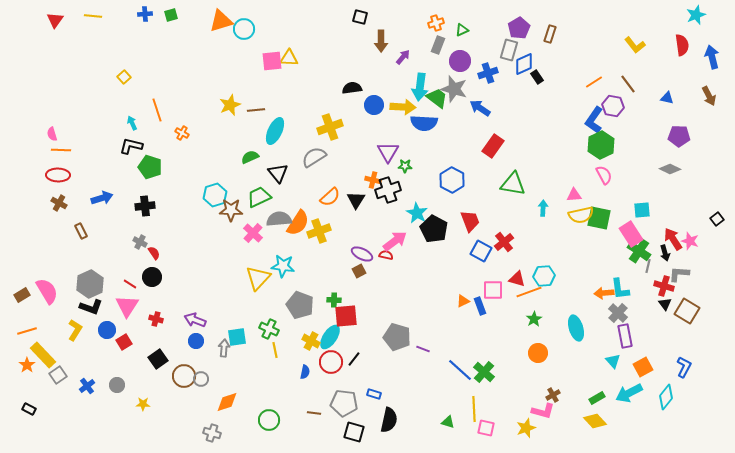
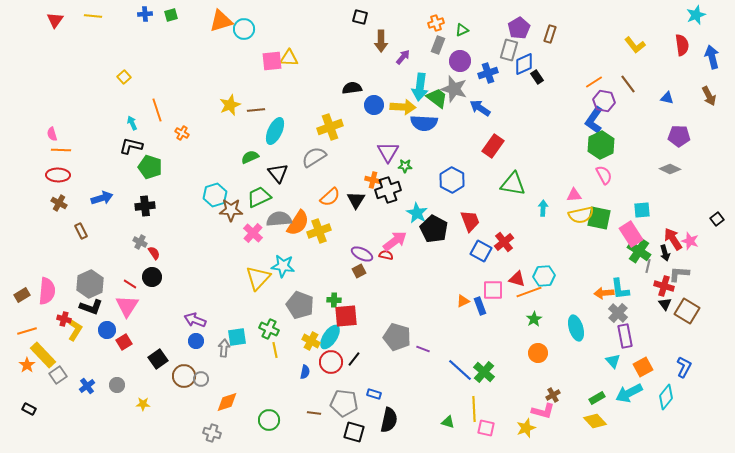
purple hexagon at (613, 106): moved 9 px left, 5 px up
pink semicircle at (47, 291): rotated 36 degrees clockwise
red cross at (156, 319): moved 92 px left
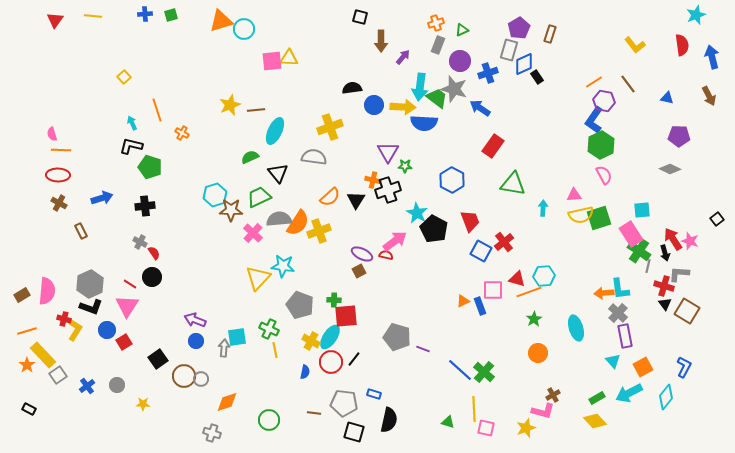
gray semicircle at (314, 157): rotated 40 degrees clockwise
green square at (599, 218): rotated 30 degrees counterclockwise
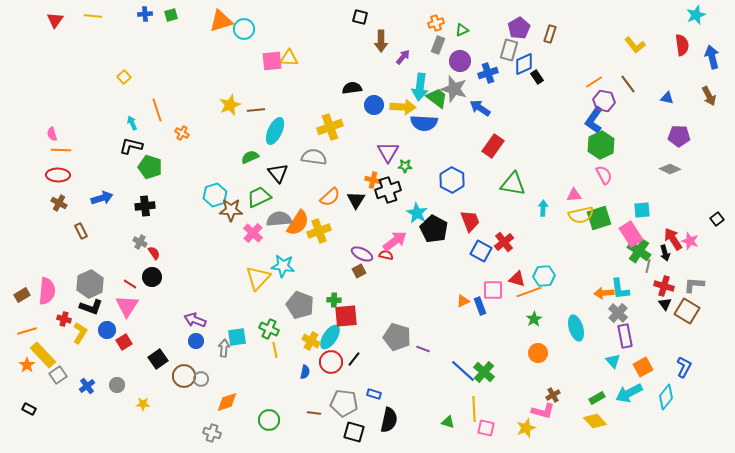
gray L-shape at (679, 274): moved 15 px right, 11 px down
yellow L-shape at (75, 330): moved 5 px right, 3 px down
blue line at (460, 370): moved 3 px right, 1 px down
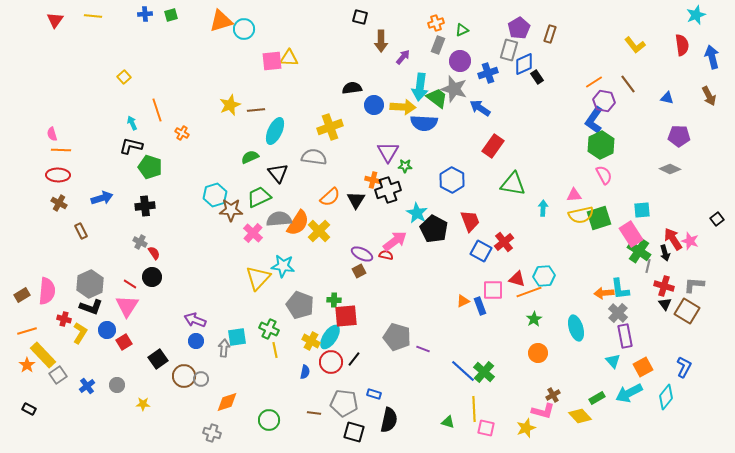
yellow cross at (319, 231): rotated 25 degrees counterclockwise
yellow diamond at (595, 421): moved 15 px left, 5 px up
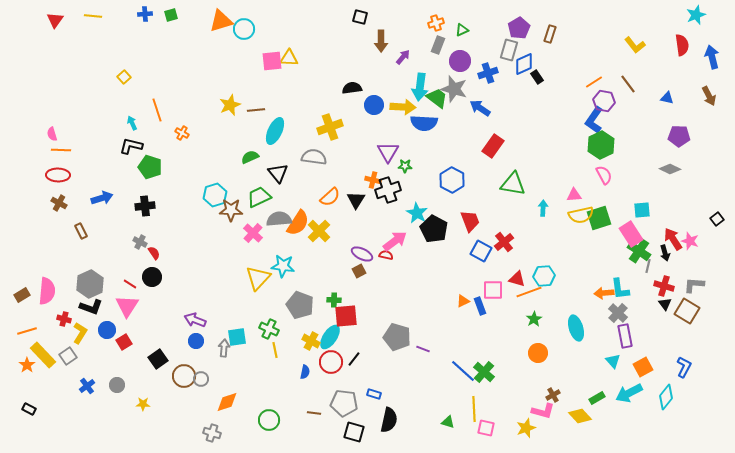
gray square at (58, 375): moved 10 px right, 19 px up
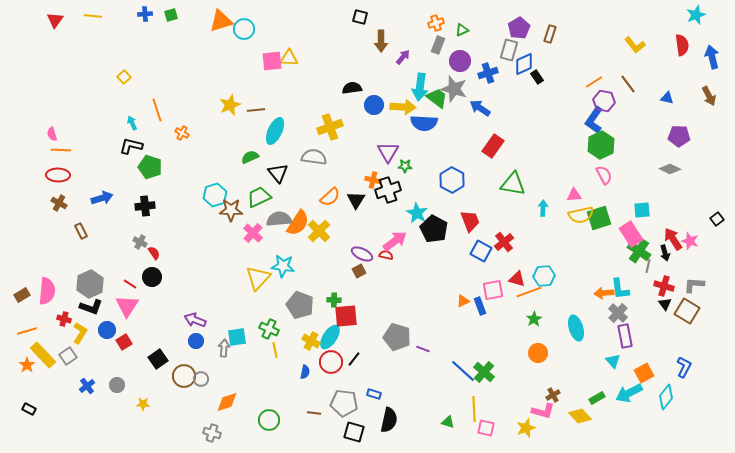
pink square at (493, 290): rotated 10 degrees counterclockwise
orange square at (643, 367): moved 1 px right, 6 px down
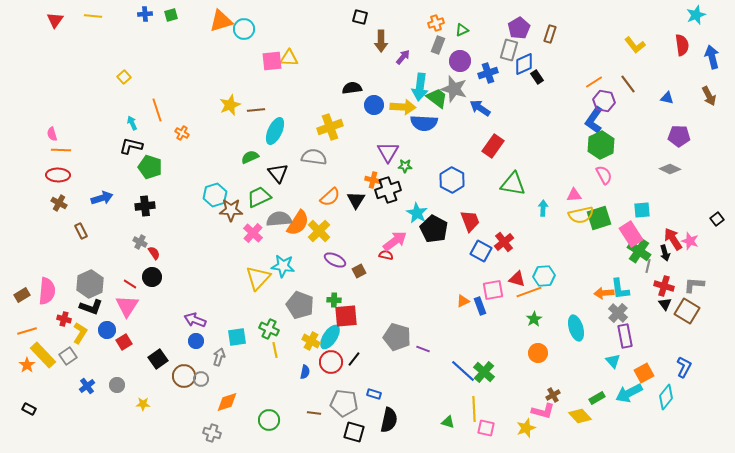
purple ellipse at (362, 254): moved 27 px left, 6 px down
gray arrow at (224, 348): moved 5 px left, 9 px down; rotated 12 degrees clockwise
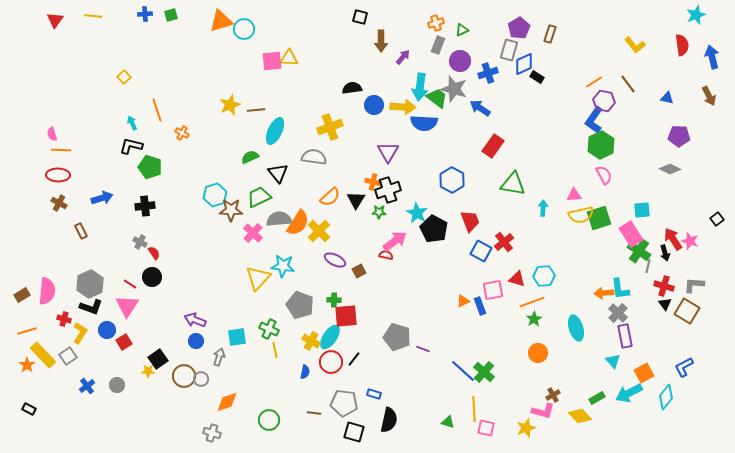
black rectangle at (537, 77): rotated 24 degrees counterclockwise
green star at (405, 166): moved 26 px left, 46 px down
orange cross at (373, 180): moved 2 px down
orange line at (529, 292): moved 3 px right, 10 px down
blue L-shape at (684, 367): rotated 145 degrees counterclockwise
yellow star at (143, 404): moved 5 px right, 33 px up
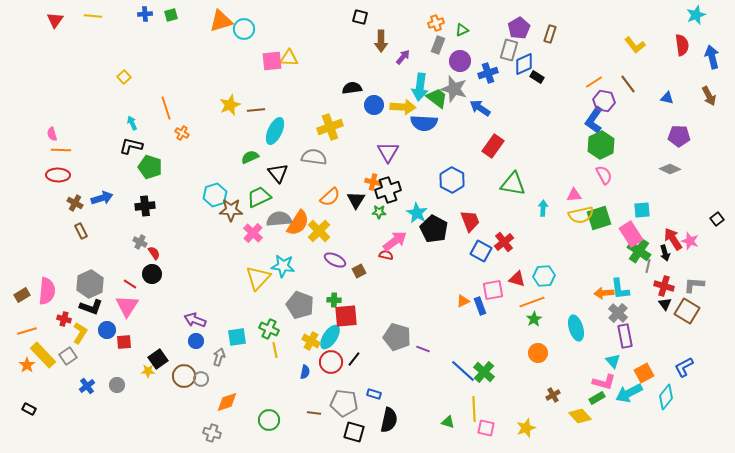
orange line at (157, 110): moved 9 px right, 2 px up
brown cross at (59, 203): moved 16 px right
black circle at (152, 277): moved 3 px up
red square at (124, 342): rotated 28 degrees clockwise
pink L-shape at (543, 411): moved 61 px right, 29 px up
